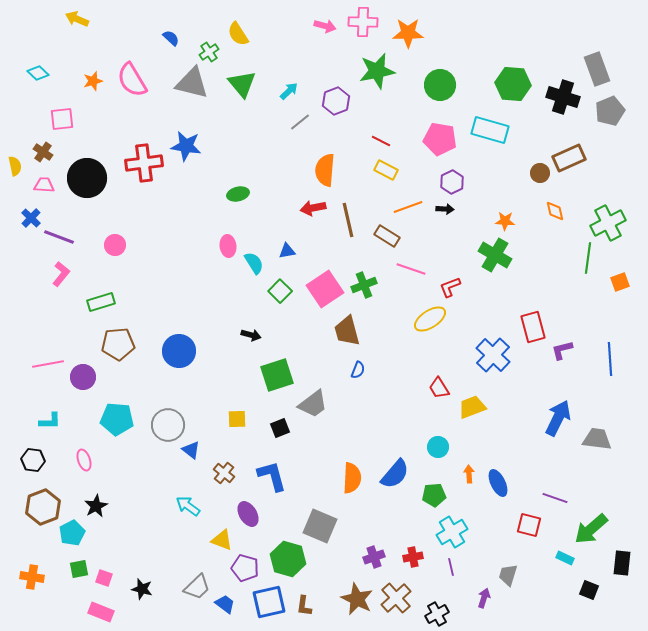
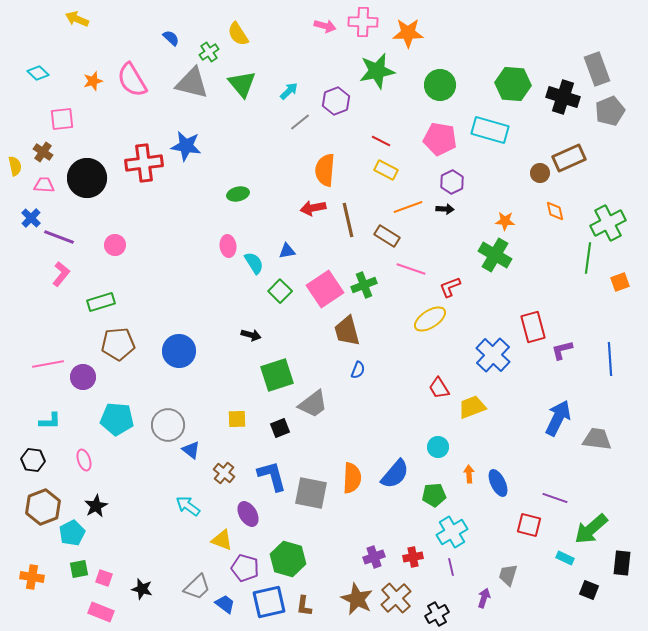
gray square at (320, 526): moved 9 px left, 33 px up; rotated 12 degrees counterclockwise
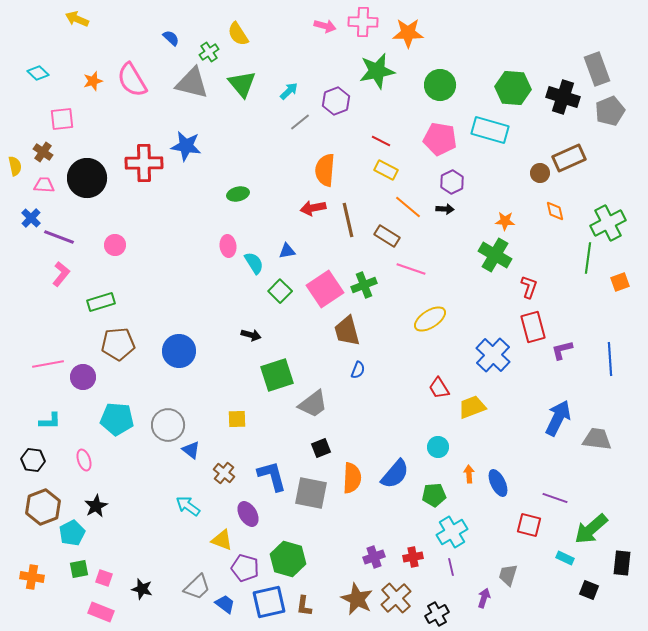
green hexagon at (513, 84): moved 4 px down
red cross at (144, 163): rotated 6 degrees clockwise
orange line at (408, 207): rotated 60 degrees clockwise
red L-shape at (450, 287): moved 79 px right; rotated 130 degrees clockwise
black square at (280, 428): moved 41 px right, 20 px down
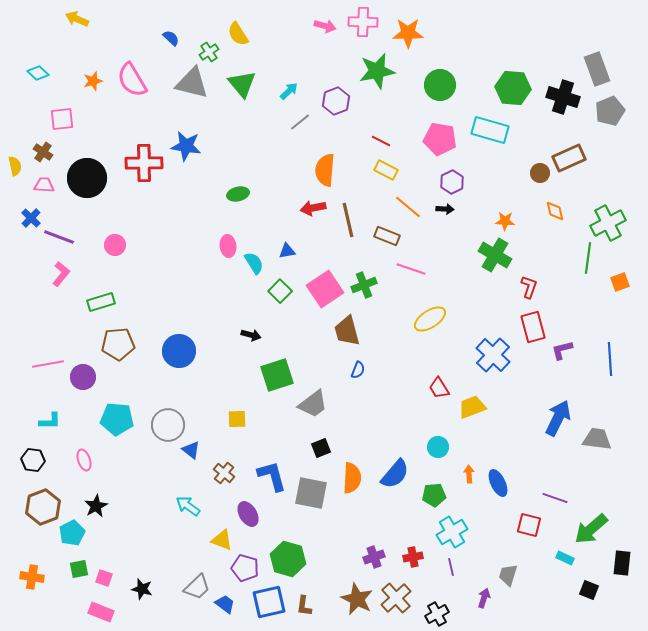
brown rectangle at (387, 236): rotated 10 degrees counterclockwise
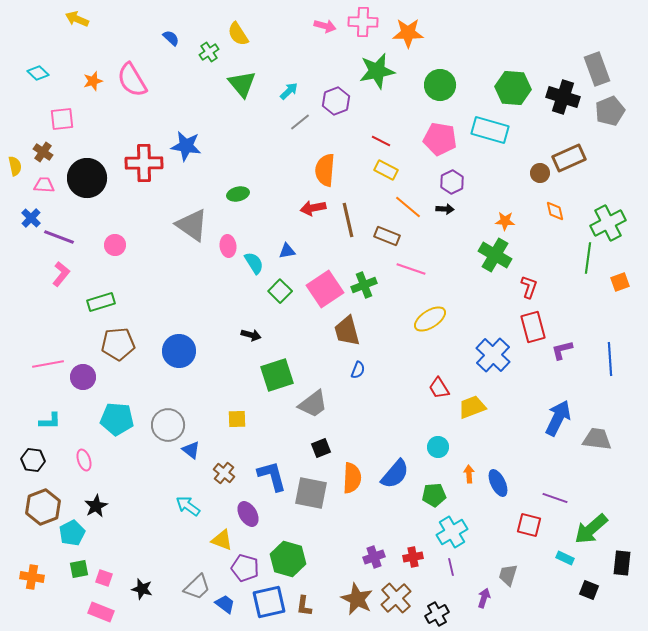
gray triangle at (192, 83): moved 142 px down; rotated 21 degrees clockwise
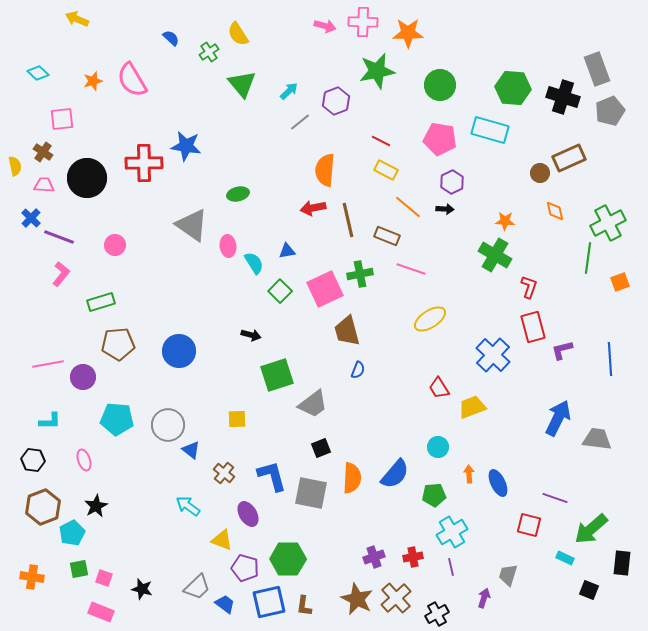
green cross at (364, 285): moved 4 px left, 11 px up; rotated 10 degrees clockwise
pink square at (325, 289): rotated 9 degrees clockwise
green hexagon at (288, 559): rotated 16 degrees counterclockwise
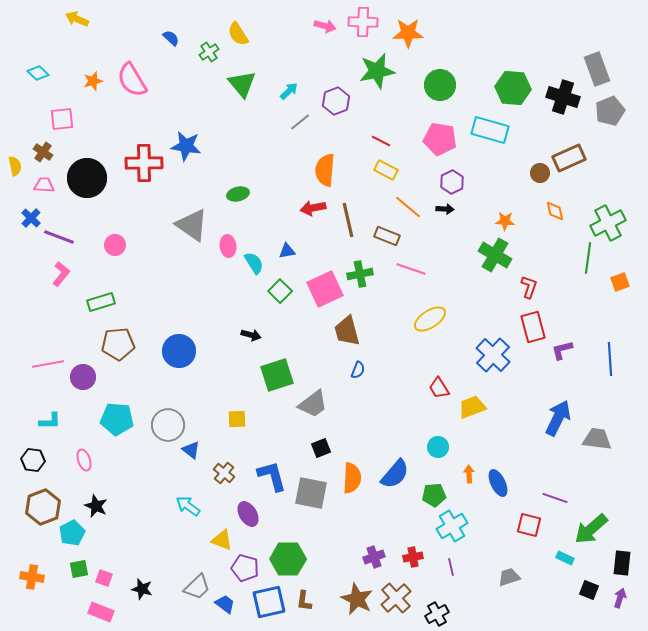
black star at (96, 506): rotated 20 degrees counterclockwise
cyan cross at (452, 532): moved 6 px up
gray trapezoid at (508, 575): moved 1 px right, 2 px down; rotated 55 degrees clockwise
purple arrow at (484, 598): moved 136 px right
brown L-shape at (304, 606): moved 5 px up
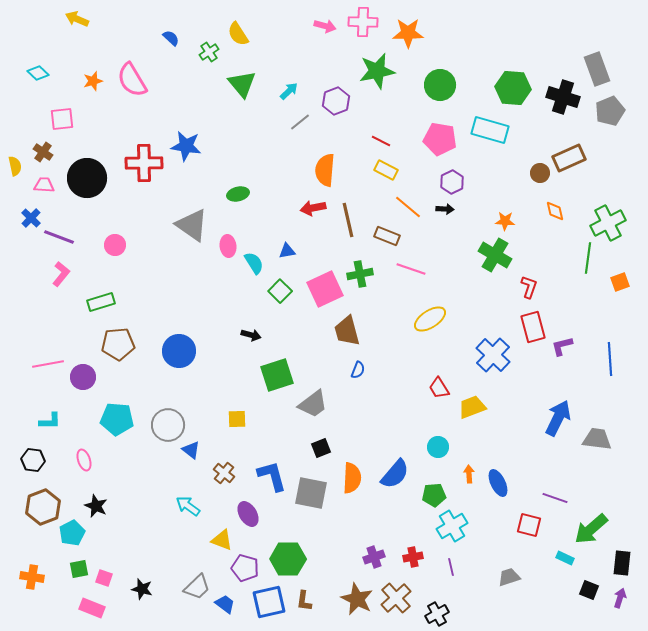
purple L-shape at (562, 350): moved 4 px up
pink rectangle at (101, 612): moved 9 px left, 4 px up
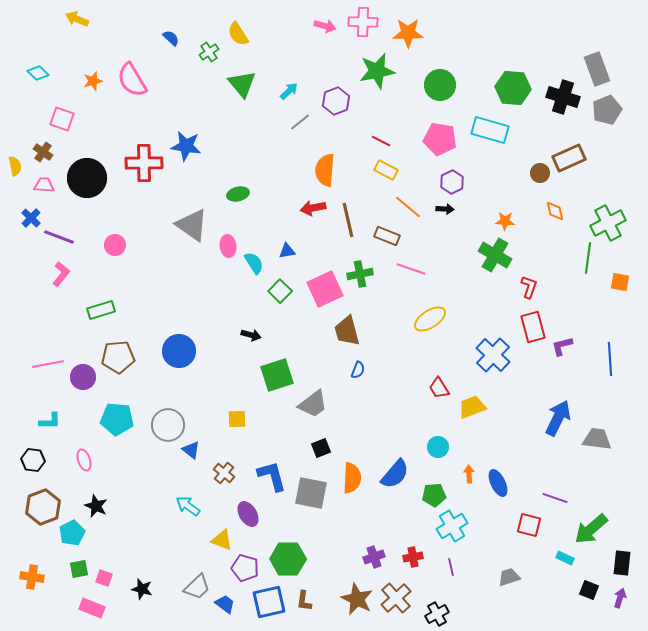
gray pentagon at (610, 111): moved 3 px left, 1 px up
pink square at (62, 119): rotated 25 degrees clockwise
orange square at (620, 282): rotated 30 degrees clockwise
green rectangle at (101, 302): moved 8 px down
brown pentagon at (118, 344): moved 13 px down
